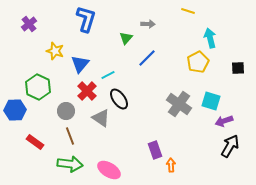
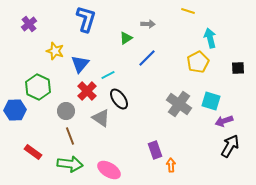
green triangle: rotated 16 degrees clockwise
red rectangle: moved 2 px left, 10 px down
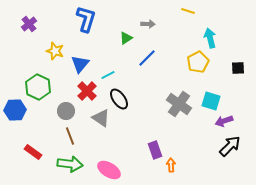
black arrow: rotated 15 degrees clockwise
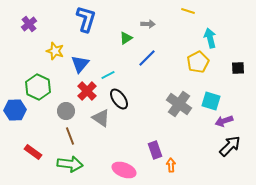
pink ellipse: moved 15 px right; rotated 10 degrees counterclockwise
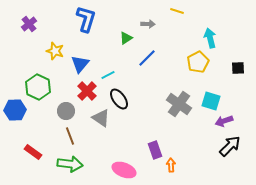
yellow line: moved 11 px left
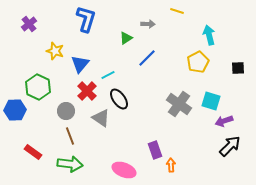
cyan arrow: moved 1 px left, 3 px up
